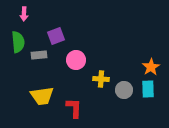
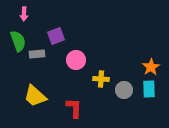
green semicircle: moved 1 px up; rotated 15 degrees counterclockwise
gray rectangle: moved 2 px left, 1 px up
cyan rectangle: moved 1 px right
yellow trapezoid: moved 7 px left; rotated 50 degrees clockwise
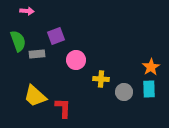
pink arrow: moved 3 px right, 3 px up; rotated 88 degrees counterclockwise
gray circle: moved 2 px down
red L-shape: moved 11 px left
